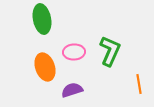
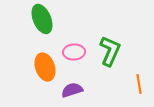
green ellipse: rotated 12 degrees counterclockwise
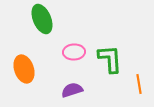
green L-shape: moved 8 px down; rotated 28 degrees counterclockwise
orange ellipse: moved 21 px left, 2 px down
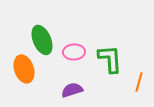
green ellipse: moved 21 px down
orange line: moved 2 px up; rotated 24 degrees clockwise
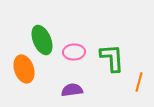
green L-shape: moved 2 px right, 1 px up
purple semicircle: rotated 10 degrees clockwise
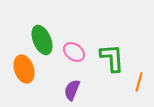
pink ellipse: rotated 40 degrees clockwise
purple semicircle: rotated 60 degrees counterclockwise
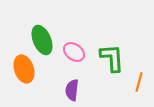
purple semicircle: rotated 15 degrees counterclockwise
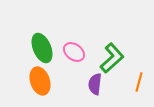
green ellipse: moved 8 px down
green L-shape: rotated 52 degrees clockwise
orange ellipse: moved 16 px right, 12 px down
purple semicircle: moved 23 px right, 6 px up
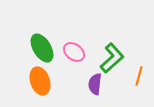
green ellipse: rotated 8 degrees counterclockwise
orange line: moved 6 px up
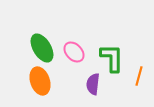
pink ellipse: rotated 10 degrees clockwise
green L-shape: rotated 48 degrees counterclockwise
purple semicircle: moved 2 px left
